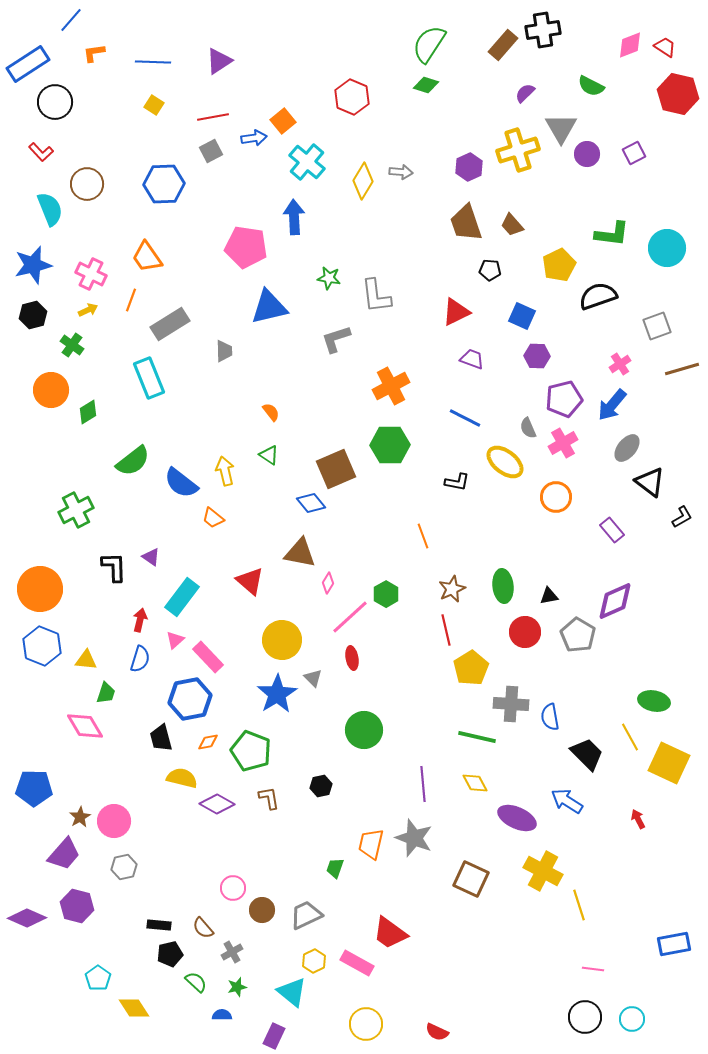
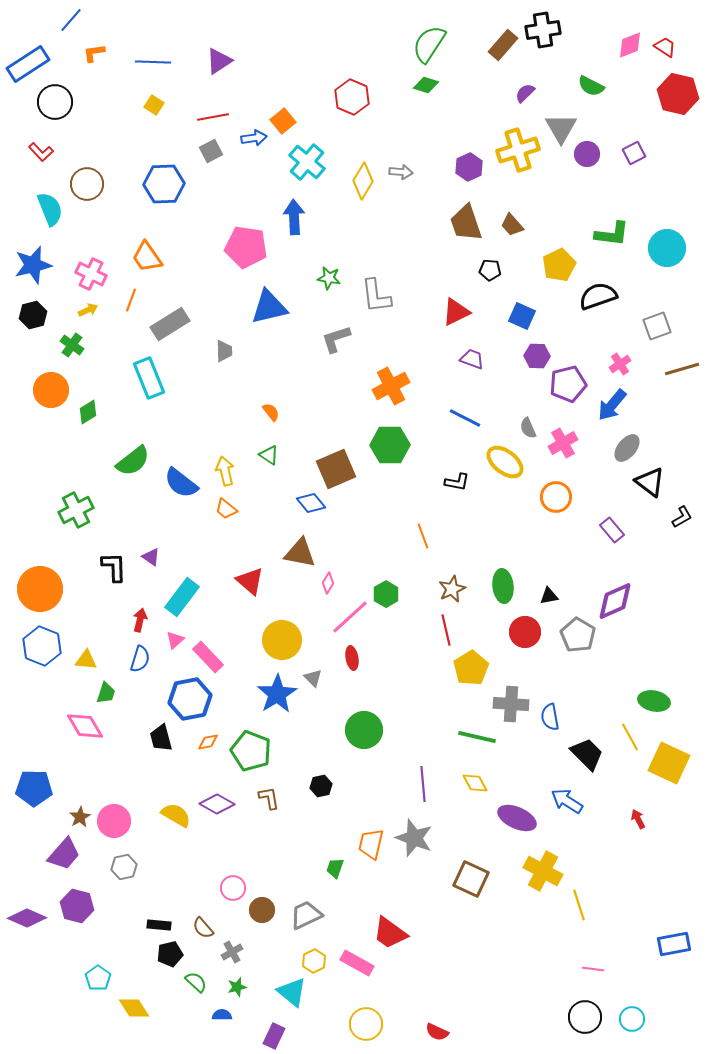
purple pentagon at (564, 399): moved 4 px right, 15 px up
orange trapezoid at (213, 518): moved 13 px right, 9 px up
yellow semicircle at (182, 778): moved 6 px left, 37 px down; rotated 16 degrees clockwise
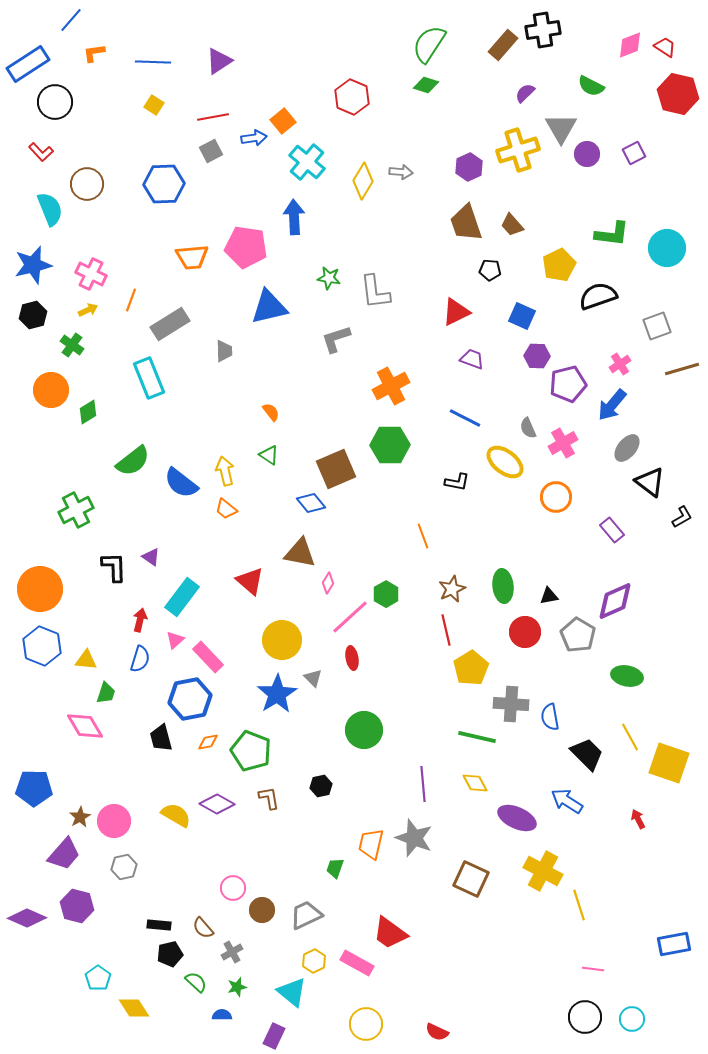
orange trapezoid at (147, 257): moved 45 px right; rotated 60 degrees counterclockwise
gray L-shape at (376, 296): moved 1 px left, 4 px up
green ellipse at (654, 701): moved 27 px left, 25 px up
yellow square at (669, 763): rotated 6 degrees counterclockwise
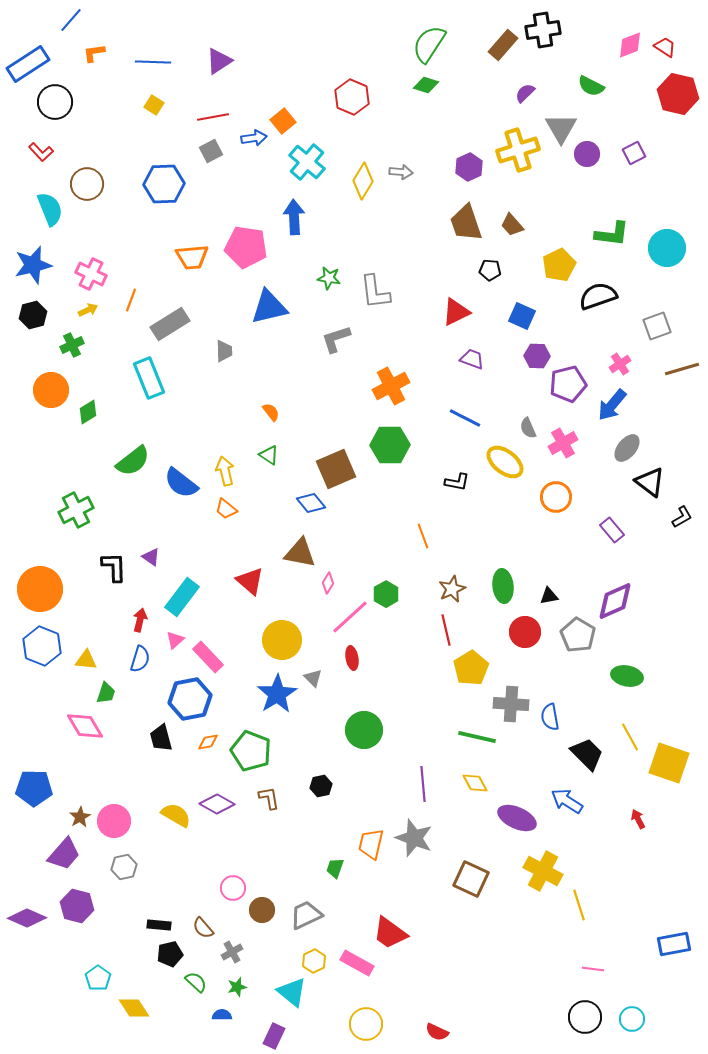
green cross at (72, 345): rotated 30 degrees clockwise
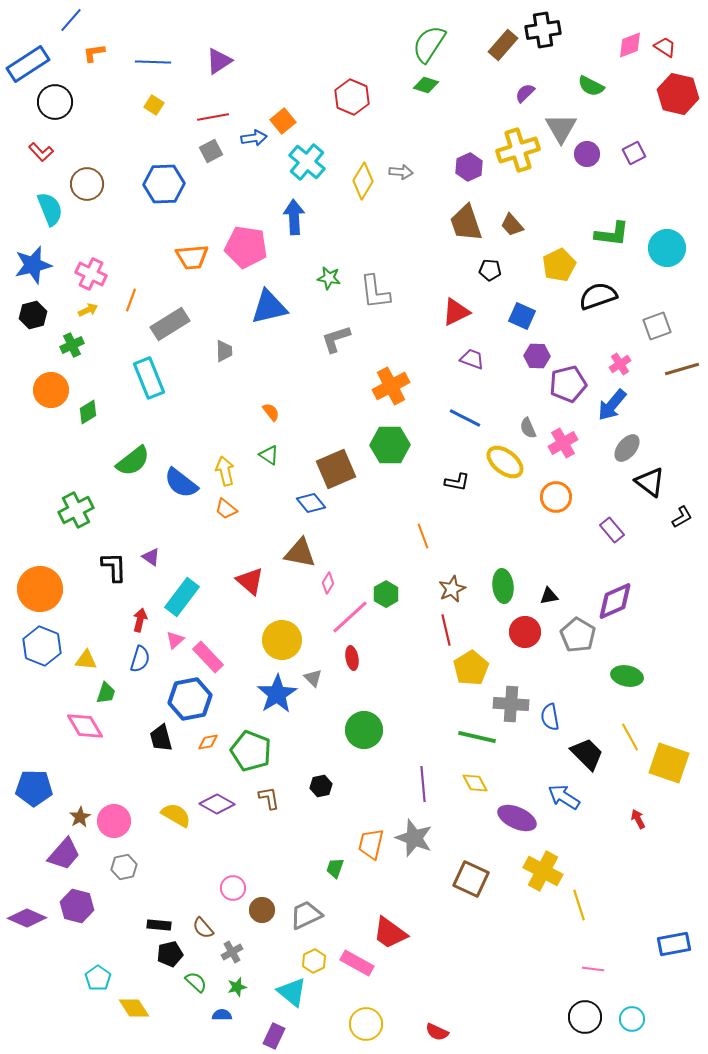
blue arrow at (567, 801): moved 3 px left, 4 px up
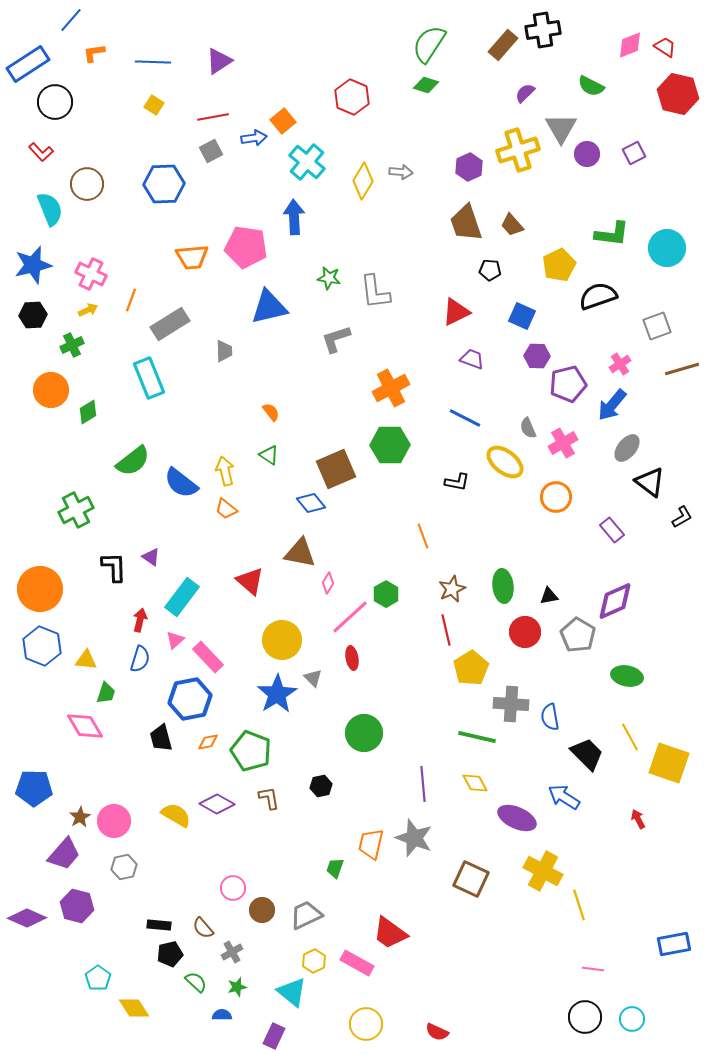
black hexagon at (33, 315): rotated 12 degrees clockwise
orange cross at (391, 386): moved 2 px down
green circle at (364, 730): moved 3 px down
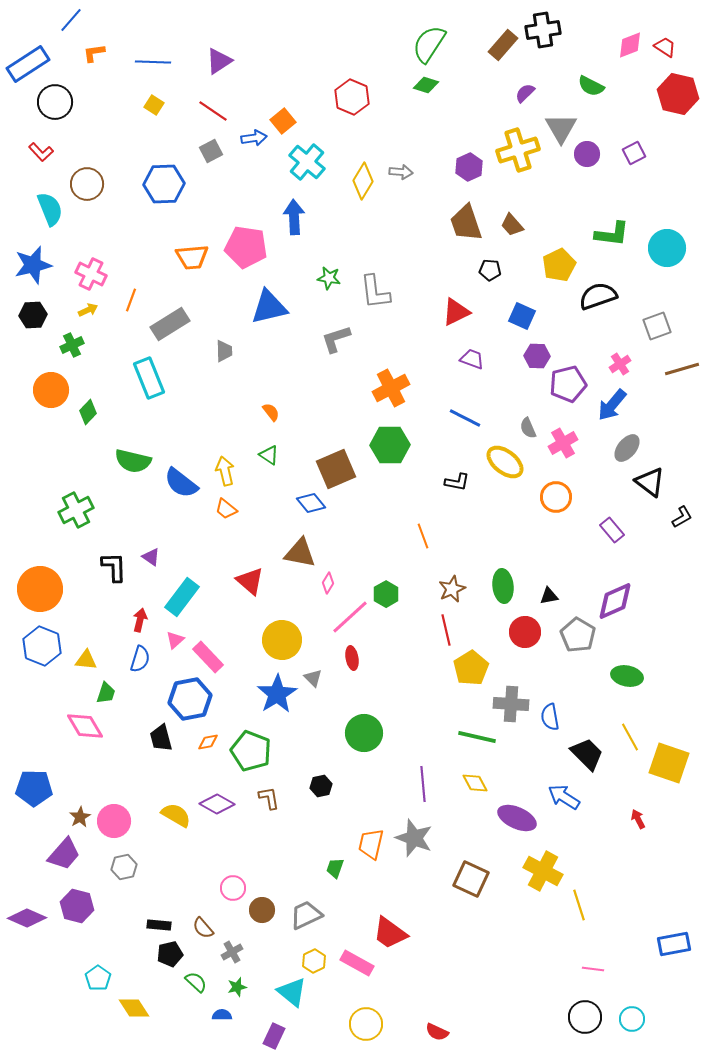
red line at (213, 117): moved 6 px up; rotated 44 degrees clockwise
green diamond at (88, 412): rotated 15 degrees counterclockwise
green semicircle at (133, 461): rotated 51 degrees clockwise
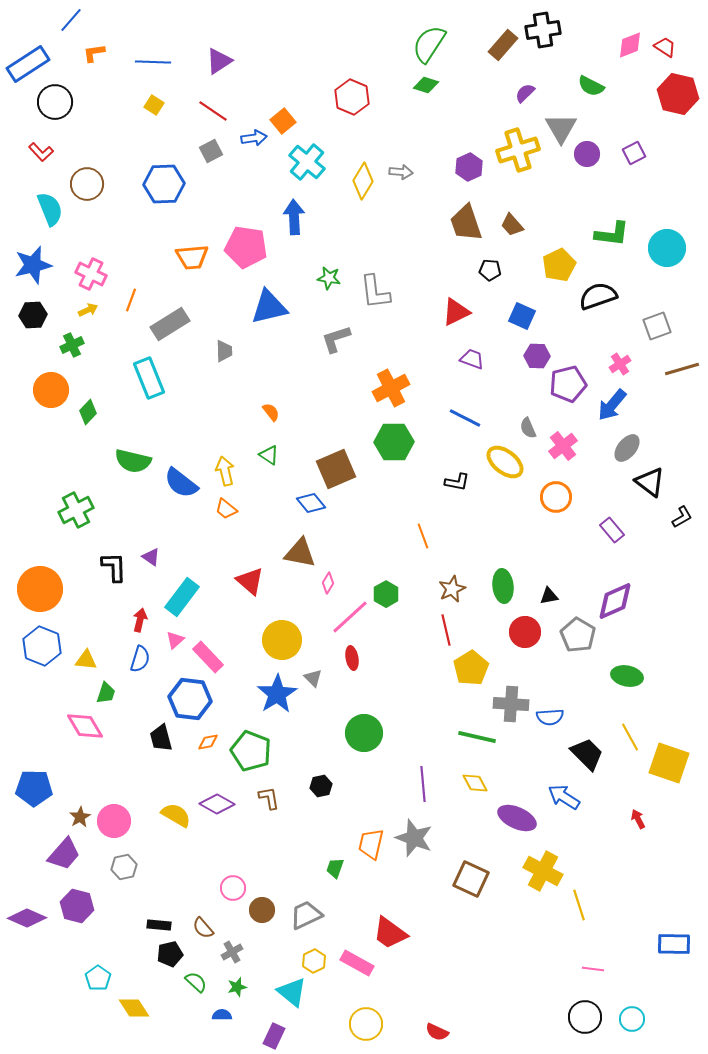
pink cross at (563, 443): moved 3 px down; rotated 8 degrees counterclockwise
green hexagon at (390, 445): moved 4 px right, 3 px up
blue hexagon at (190, 699): rotated 18 degrees clockwise
blue semicircle at (550, 717): rotated 84 degrees counterclockwise
blue rectangle at (674, 944): rotated 12 degrees clockwise
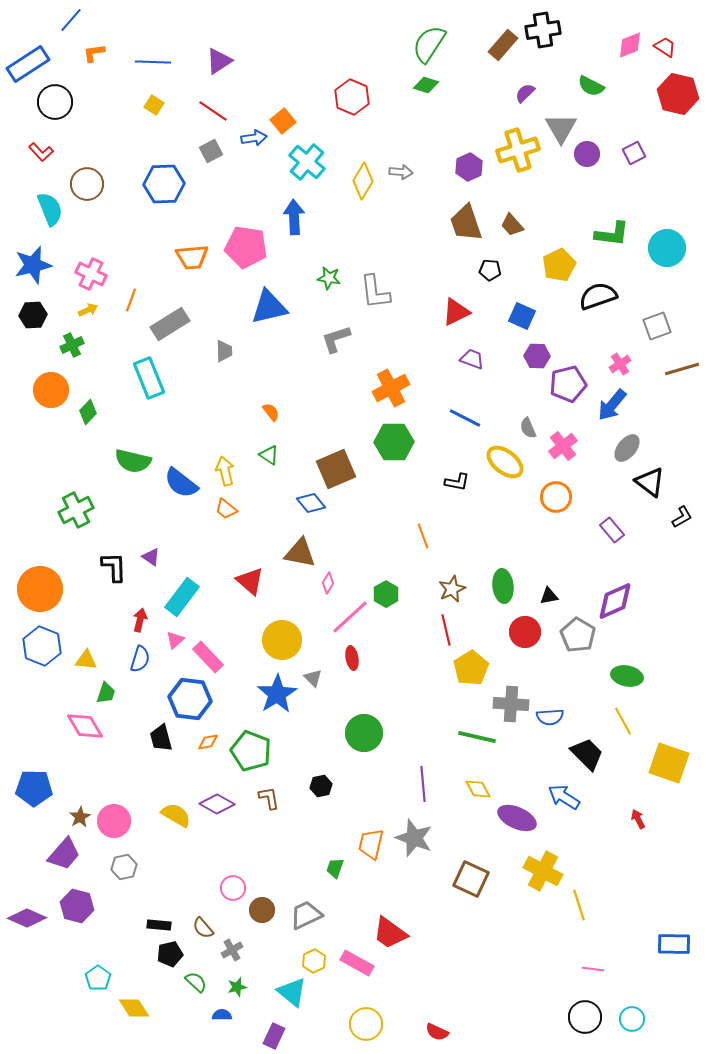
yellow line at (630, 737): moved 7 px left, 16 px up
yellow diamond at (475, 783): moved 3 px right, 6 px down
gray cross at (232, 952): moved 2 px up
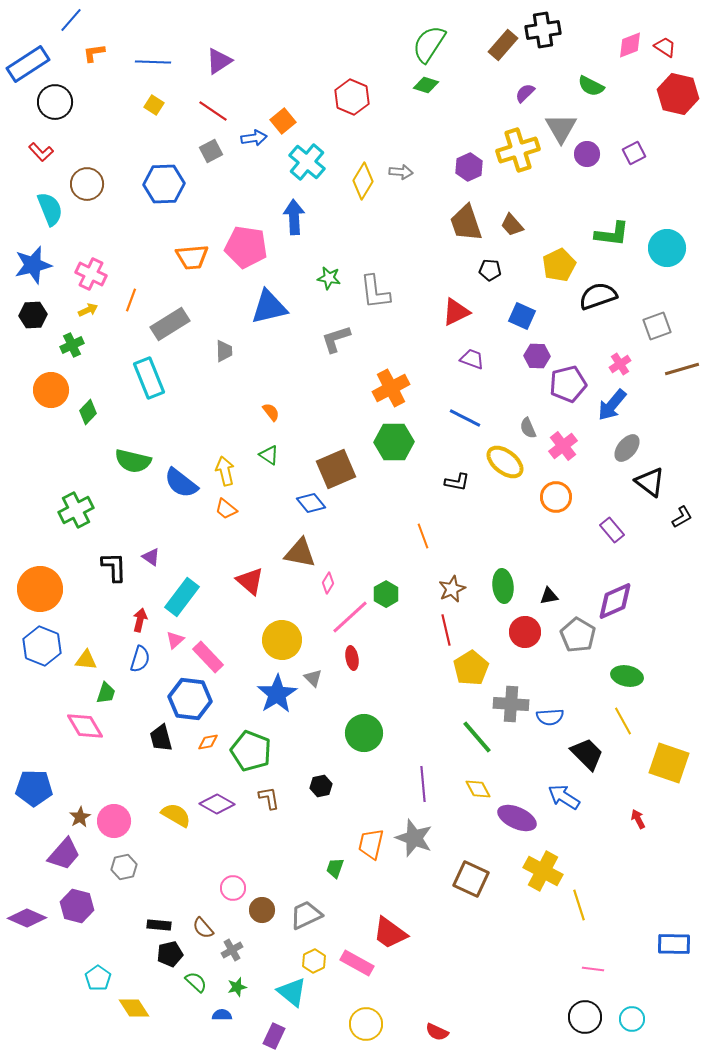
green line at (477, 737): rotated 36 degrees clockwise
